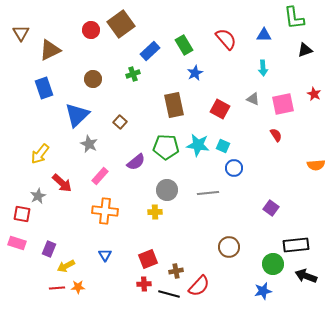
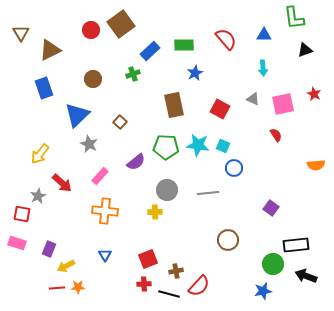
green rectangle at (184, 45): rotated 60 degrees counterclockwise
brown circle at (229, 247): moved 1 px left, 7 px up
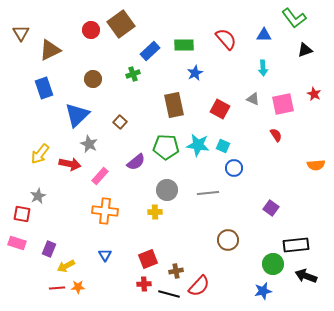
green L-shape at (294, 18): rotated 30 degrees counterclockwise
red arrow at (62, 183): moved 8 px right, 19 px up; rotated 30 degrees counterclockwise
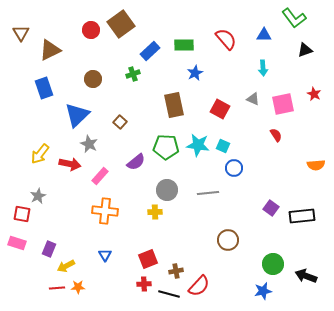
black rectangle at (296, 245): moved 6 px right, 29 px up
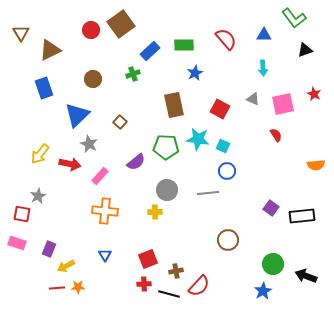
cyan star at (198, 145): moved 6 px up
blue circle at (234, 168): moved 7 px left, 3 px down
blue star at (263, 291): rotated 18 degrees counterclockwise
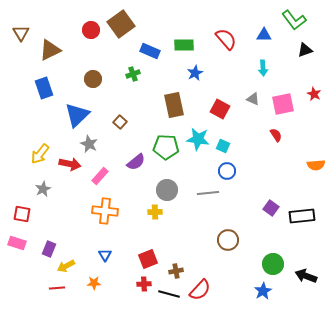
green L-shape at (294, 18): moved 2 px down
blue rectangle at (150, 51): rotated 66 degrees clockwise
gray star at (38, 196): moved 5 px right, 7 px up
red semicircle at (199, 286): moved 1 px right, 4 px down
orange star at (78, 287): moved 16 px right, 4 px up
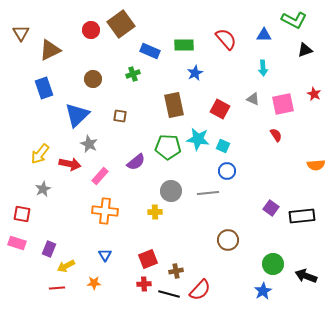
green L-shape at (294, 20): rotated 25 degrees counterclockwise
brown square at (120, 122): moved 6 px up; rotated 32 degrees counterclockwise
green pentagon at (166, 147): moved 2 px right
gray circle at (167, 190): moved 4 px right, 1 px down
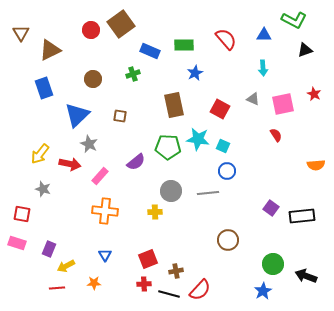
gray star at (43, 189): rotated 28 degrees counterclockwise
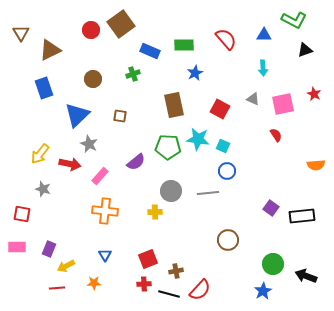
pink rectangle at (17, 243): moved 4 px down; rotated 18 degrees counterclockwise
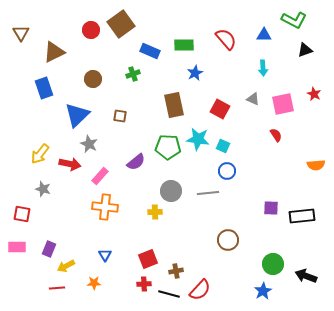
brown triangle at (50, 50): moved 4 px right, 2 px down
purple square at (271, 208): rotated 35 degrees counterclockwise
orange cross at (105, 211): moved 4 px up
